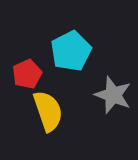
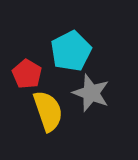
red pentagon: rotated 16 degrees counterclockwise
gray star: moved 22 px left, 2 px up
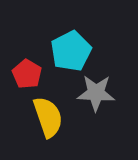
gray star: moved 5 px right; rotated 18 degrees counterclockwise
yellow semicircle: moved 6 px down
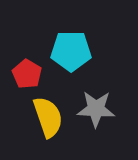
cyan pentagon: rotated 27 degrees clockwise
gray star: moved 16 px down
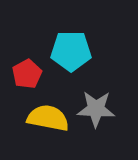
red pentagon: rotated 12 degrees clockwise
yellow semicircle: moved 1 px down; rotated 60 degrees counterclockwise
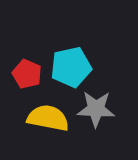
cyan pentagon: moved 16 px down; rotated 12 degrees counterclockwise
red pentagon: rotated 20 degrees counterclockwise
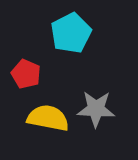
cyan pentagon: moved 34 px up; rotated 15 degrees counterclockwise
red pentagon: moved 1 px left
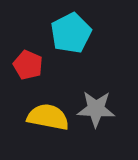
red pentagon: moved 2 px right, 9 px up
yellow semicircle: moved 1 px up
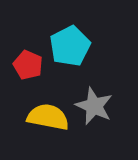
cyan pentagon: moved 1 px left, 13 px down
gray star: moved 2 px left, 3 px up; rotated 21 degrees clockwise
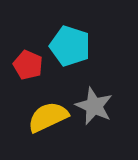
cyan pentagon: rotated 27 degrees counterclockwise
yellow semicircle: rotated 36 degrees counterclockwise
